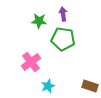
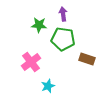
green star: moved 4 px down
brown rectangle: moved 3 px left, 27 px up
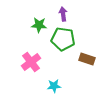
cyan star: moved 6 px right; rotated 16 degrees clockwise
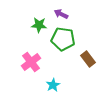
purple arrow: moved 2 px left; rotated 56 degrees counterclockwise
brown rectangle: moved 1 px right; rotated 35 degrees clockwise
cyan star: moved 1 px left, 1 px up; rotated 24 degrees counterclockwise
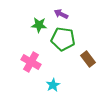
pink cross: rotated 24 degrees counterclockwise
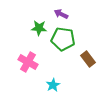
green star: moved 3 px down
pink cross: moved 3 px left
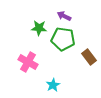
purple arrow: moved 3 px right, 2 px down
brown rectangle: moved 1 px right, 2 px up
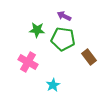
green star: moved 2 px left, 2 px down
